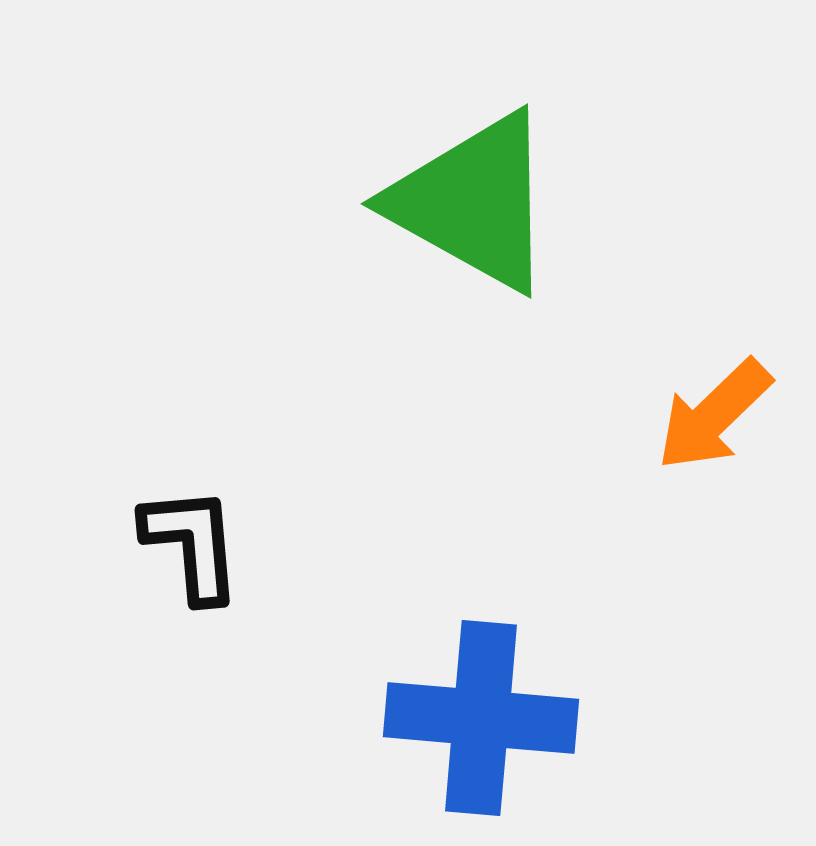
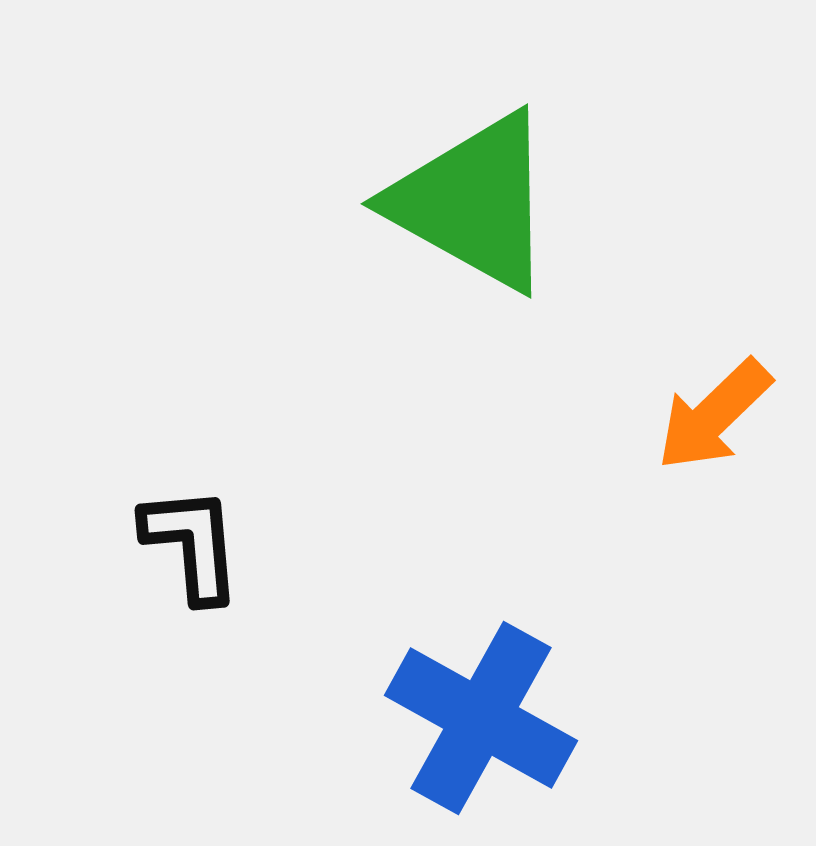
blue cross: rotated 24 degrees clockwise
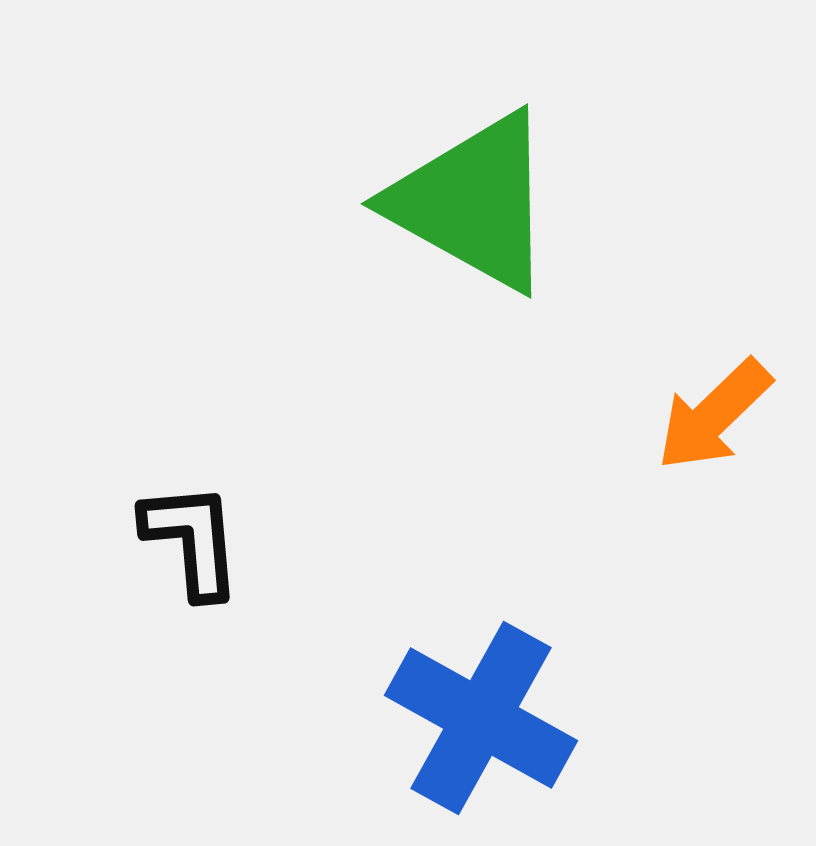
black L-shape: moved 4 px up
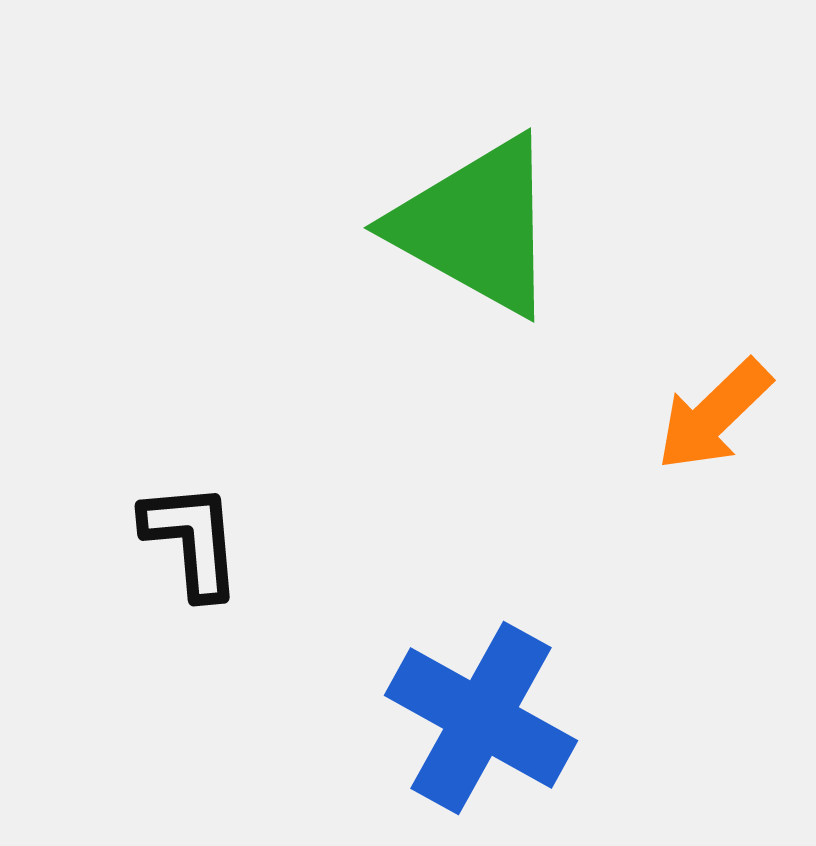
green triangle: moved 3 px right, 24 px down
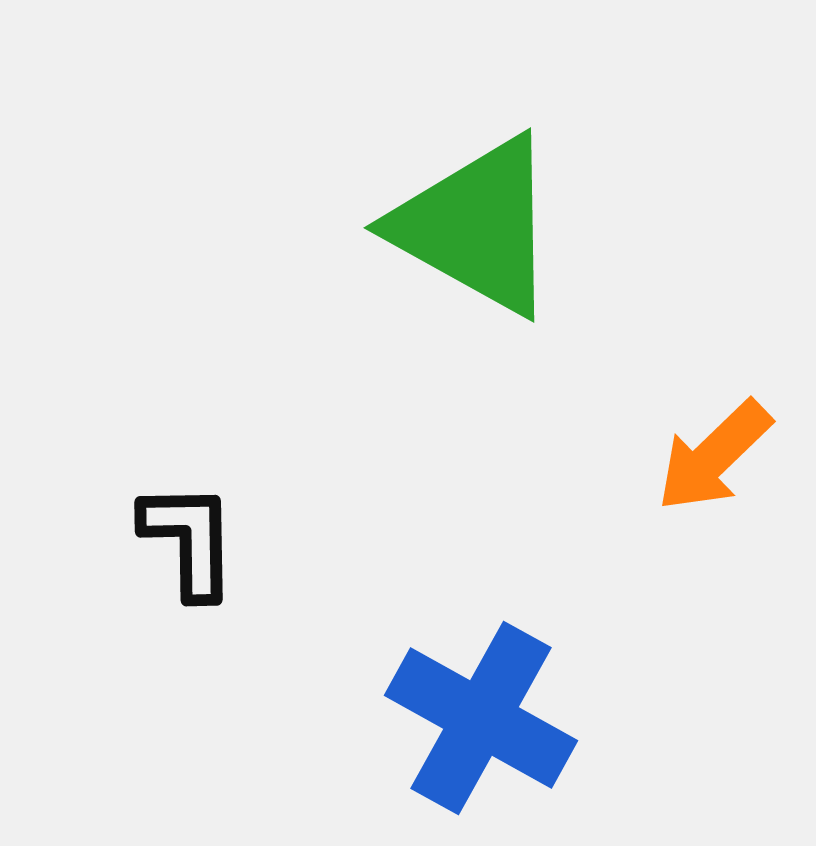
orange arrow: moved 41 px down
black L-shape: moved 3 px left; rotated 4 degrees clockwise
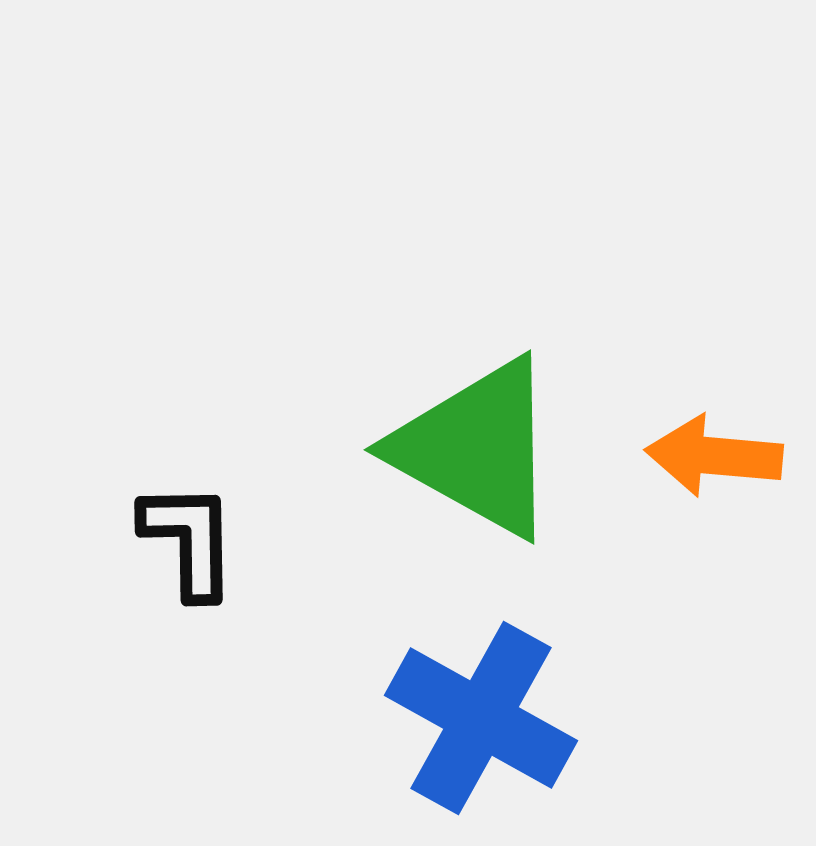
green triangle: moved 222 px down
orange arrow: rotated 49 degrees clockwise
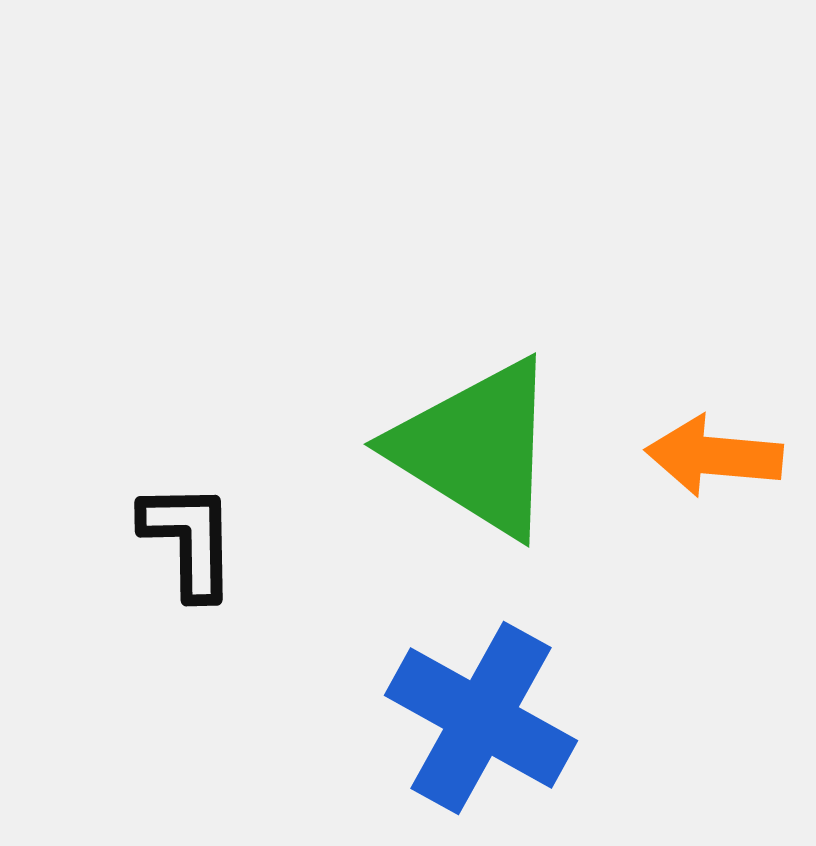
green triangle: rotated 3 degrees clockwise
